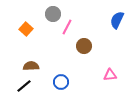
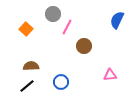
black line: moved 3 px right
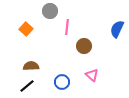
gray circle: moved 3 px left, 3 px up
blue semicircle: moved 9 px down
pink line: rotated 21 degrees counterclockwise
pink triangle: moved 18 px left; rotated 48 degrees clockwise
blue circle: moved 1 px right
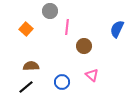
black line: moved 1 px left, 1 px down
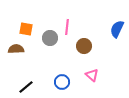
gray circle: moved 27 px down
orange square: rotated 32 degrees counterclockwise
brown semicircle: moved 15 px left, 17 px up
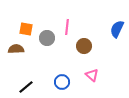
gray circle: moved 3 px left
